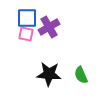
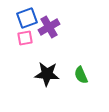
blue square: rotated 20 degrees counterclockwise
pink square: moved 1 px left, 4 px down; rotated 21 degrees counterclockwise
black star: moved 2 px left
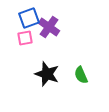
blue square: moved 2 px right
purple cross: rotated 25 degrees counterclockwise
black star: rotated 15 degrees clockwise
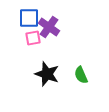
blue square: rotated 20 degrees clockwise
pink square: moved 8 px right
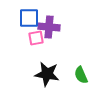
purple cross: rotated 30 degrees counterclockwise
pink square: moved 3 px right
black star: rotated 10 degrees counterclockwise
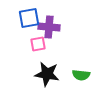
blue square: rotated 10 degrees counterclockwise
pink square: moved 2 px right, 6 px down
green semicircle: rotated 60 degrees counterclockwise
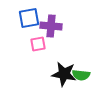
purple cross: moved 2 px right, 1 px up
black star: moved 17 px right
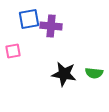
blue square: moved 1 px down
pink square: moved 25 px left, 7 px down
green semicircle: moved 13 px right, 2 px up
